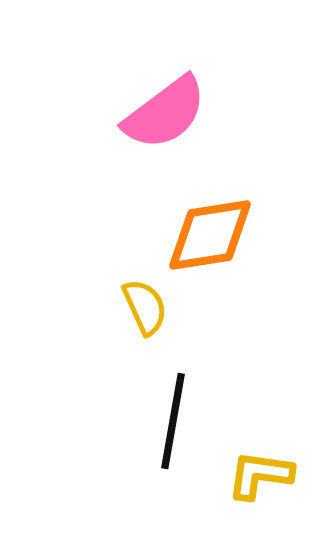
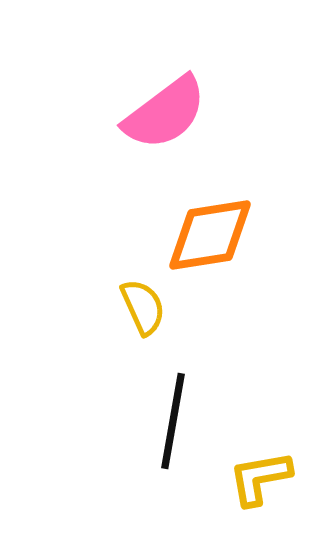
yellow semicircle: moved 2 px left
yellow L-shape: moved 3 px down; rotated 18 degrees counterclockwise
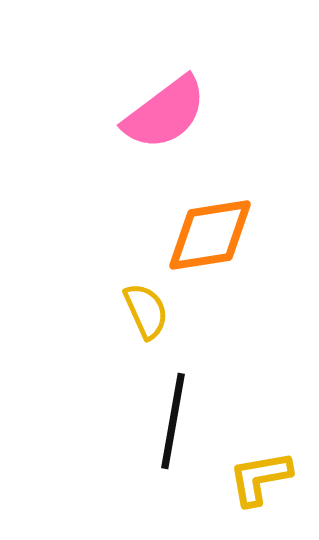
yellow semicircle: moved 3 px right, 4 px down
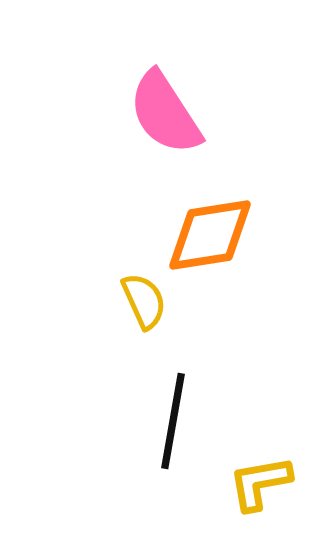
pink semicircle: rotated 94 degrees clockwise
yellow semicircle: moved 2 px left, 10 px up
yellow L-shape: moved 5 px down
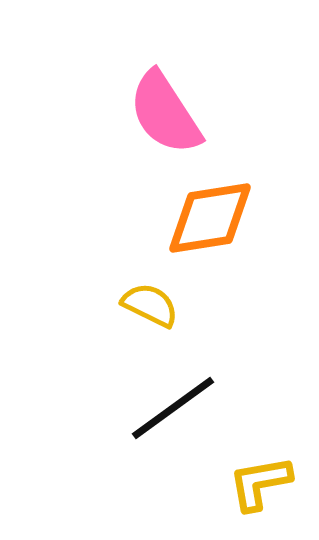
orange diamond: moved 17 px up
yellow semicircle: moved 6 px right, 4 px down; rotated 40 degrees counterclockwise
black line: moved 13 px up; rotated 44 degrees clockwise
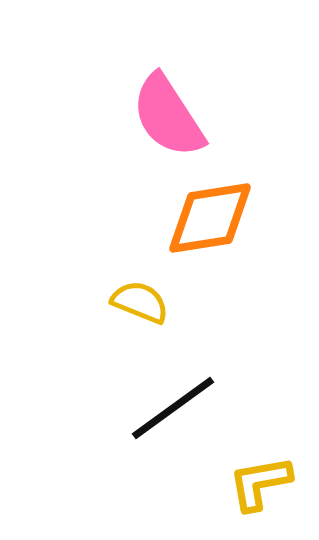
pink semicircle: moved 3 px right, 3 px down
yellow semicircle: moved 10 px left, 3 px up; rotated 4 degrees counterclockwise
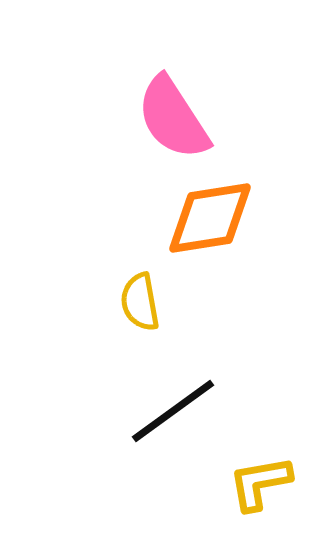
pink semicircle: moved 5 px right, 2 px down
yellow semicircle: rotated 122 degrees counterclockwise
black line: moved 3 px down
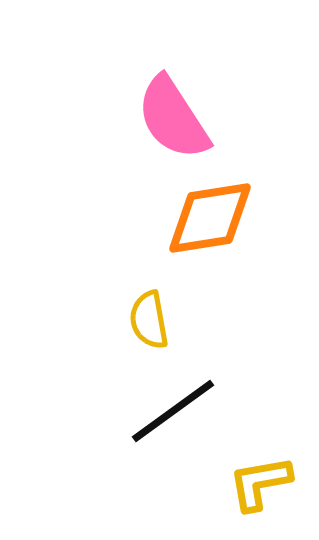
yellow semicircle: moved 9 px right, 18 px down
